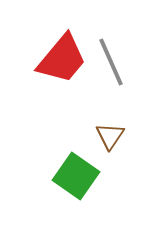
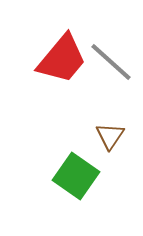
gray line: rotated 24 degrees counterclockwise
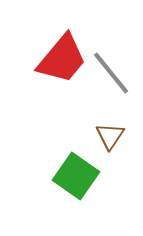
gray line: moved 11 px down; rotated 9 degrees clockwise
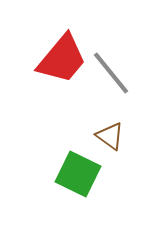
brown triangle: rotated 28 degrees counterclockwise
green square: moved 2 px right, 2 px up; rotated 9 degrees counterclockwise
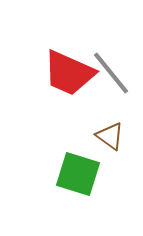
red trapezoid: moved 7 px right, 14 px down; rotated 74 degrees clockwise
green square: rotated 9 degrees counterclockwise
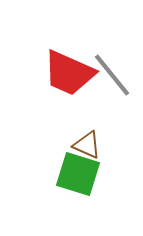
gray line: moved 1 px right, 2 px down
brown triangle: moved 23 px left, 9 px down; rotated 12 degrees counterclockwise
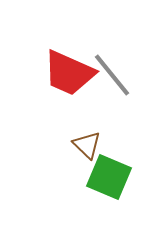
brown triangle: rotated 20 degrees clockwise
green square: moved 31 px right, 3 px down; rotated 6 degrees clockwise
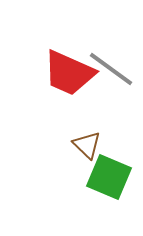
gray line: moved 1 px left, 6 px up; rotated 15 degrees counterclockwise
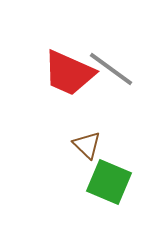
green square: moved 5 px down
